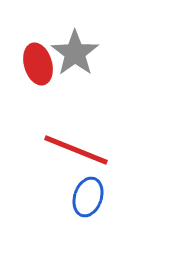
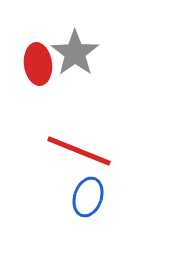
red ellipse: rotated 9 degrees clockwise
red line: moved 3 px right, 1 px down
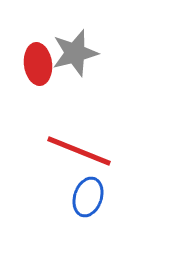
gray star: rotated 21 degrees clockwise
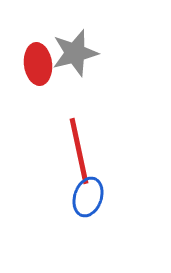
red line: rotated 56 degrees clockwise
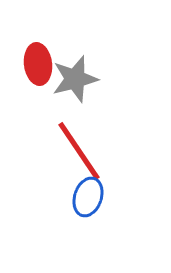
gray star: moved 26 px down
red line: rotated 22 degrees counterclockwise
